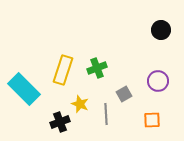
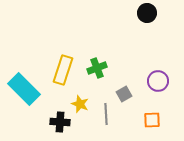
black circle: moved 14 px left, 17 px up
black cross: rotated 24 degrees clockwise
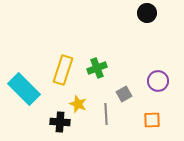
yellow star: moved 2 px left
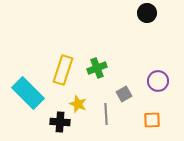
cyan rectangle: moved 4 px right, 4 px down
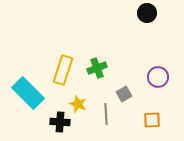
purple circle: moved 4 px up
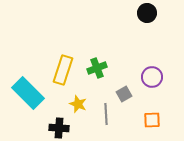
purple circle: moved 6 px left
black cross: moved 1 px left, 6 px down
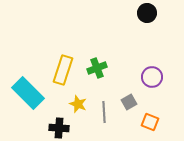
gray square: moved 5 px right, 8 px down
gray line: moved 2 px left, 2 px up
orange square: moved 2 px left, 2 px down; rotated 24 degrees clockwise
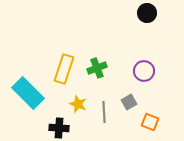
yellow rectangle: moved 1 px right, 1 px up
purple circle: moved 8 px left, 6 px up
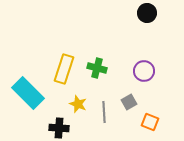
green cross: rotated 36 degrees clockwise
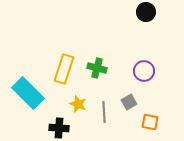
black circle: moved 1 px left, 1 px up
orange square: rotated 12 degrees counterclockwise
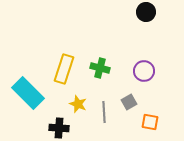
green cross: moved 3 px right
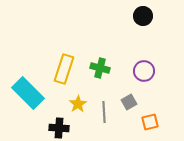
black circle: moved 3 px left, 4 px down
yellow star: rotated 18 degrees clockwise
orange square: rotated 24 degrees counterclockwise
